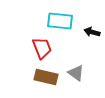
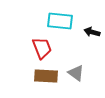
brown rectangle: moved 1 px up; rotated 10 degrees counterclockwise
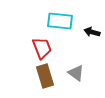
brown rectangle: moved 1 px left; rotated 70 degrees clockwise
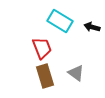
cyan rectangle: rotated 25 degrees clockwise
black arrow: moved 5 px up
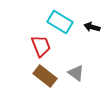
cyan rectangle: moved 1 px down
red trapezoid: moved 1 px left, 2 px up
brown rectangle: rotated 35 degrees counterclockwise
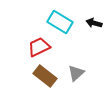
black arrow: moved 2 px right, 4 px up
red trapezoid: moved 2 px left, 1 px down; rotated 95 degrees counterclockwise
gray triangle: rotated 42 degrees clockwise
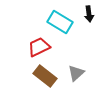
black arrow: moved 5 px left, 9 px up; rotated 112 degrees counterclockwise
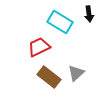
brown rectangle: moved 4 px right, 1 px down
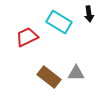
cyan rectangle: moved 1 px left
red trapezoid: moved 12 px left, 10 px up
gray triangle: rotated 42 degrees clockwise
